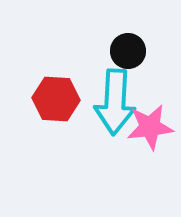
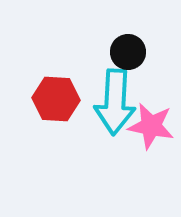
black circle: moved 1 px down
pink star: moved 1 px right, 1 px up; rotated 18 degrees clockwise
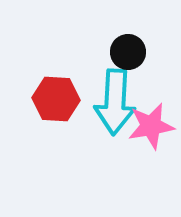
pink star: rotated 21 degrees counterclockwise
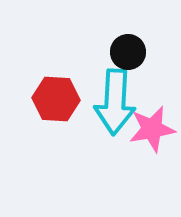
pink star: moved 1 px right, 3 px down
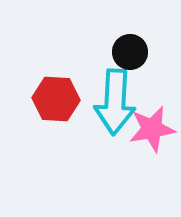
black circle: moved 2 px right
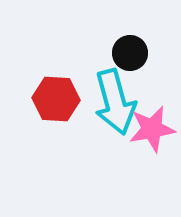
black circle: moved 1 px down
cyan arrow: rotated 18 degrees counterclockwise
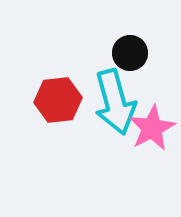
red hexagon: moved 2 px right, 1 px down; rotated 9 degrees counterclockwise
pink star: moved 1 px up; rotated 18 degrees counterclockwise
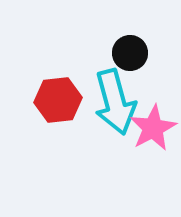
pink star: moved 1 px right
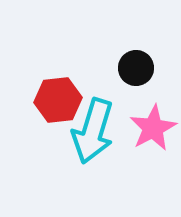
black circle: moved 6 px right, 15 px down
cyan arrow: moved 22 px left, 29 px down; rotated 32 degrees clockwise
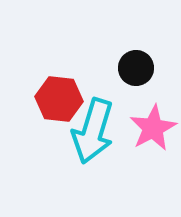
red hexagon: moved 1 px right, 1 px up; rotated 12 degrees clockwise
